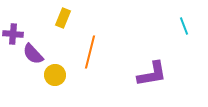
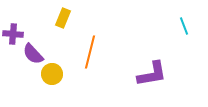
yellow circle: moved 3 px left, 1 px up
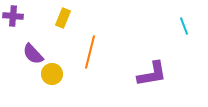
purple cross: moved 18 px up
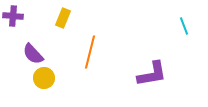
yellow circle: moved 8 px left, 4 px down
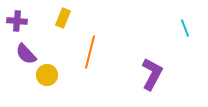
purple cross: moved 4 px right, 5 px down
cyan line: moved 1 px right, 2 px down
purple semicircle: moved 7 px left
purple L-shape: rotated 52 degrees counterclockwise
yellow circle: moved 3 px right, 3 px up
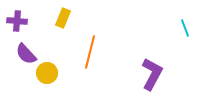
yellow circle: moved 2 px up
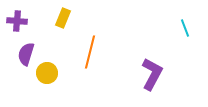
purple semicircle: rotated 60 degrees clockwise
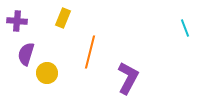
purple L-shape: moved 24 px left, 4 px down
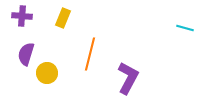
purple cross: moved 5 px right, 5 px up
cyan line: rotated 54 degrees counterclockwise
orange line: moved 2 px down
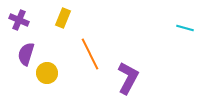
purple cross: moved 3 px left, 4 px down; rotated 18 degrees clockwise
orange line: rotated 40 degrees counterclockwise
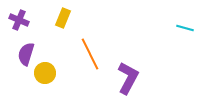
yellow circle: moved 2 px left
